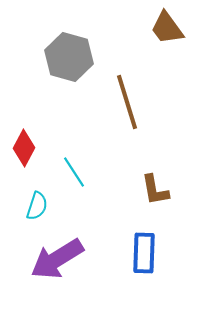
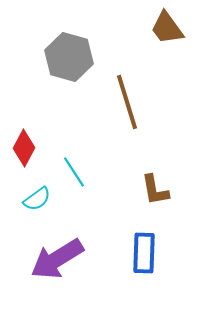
cyan semicircle: moved 7 px up; rotated 36 degrees clockwise
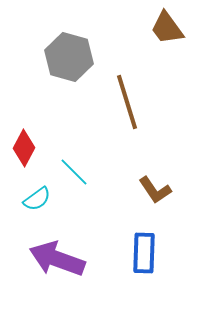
cyan line: rotated 12 degrees counterclockwise
brown L-shape: rotated 24 degrees counterclockwise
purple arrow: rotated 52 degrees clockwise
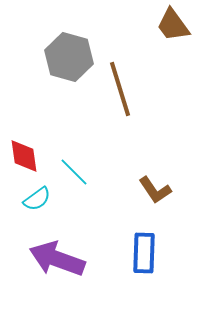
brown trapezoid: moved 6 px right, 3 px up
brown line: moved 7 px left, 13 px up
red diamond: moved 8 px down; rotated 36 degrees counterclockwise
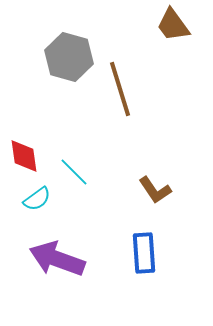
blue rectangle: rotated 6 degrees counterclockwise
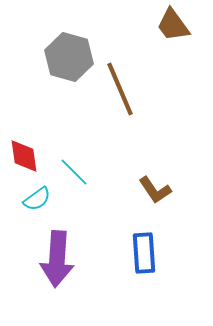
brown line: rotated 6 degrees counterclockwise
purple arrow: rotated 106 degrees counterclockwise
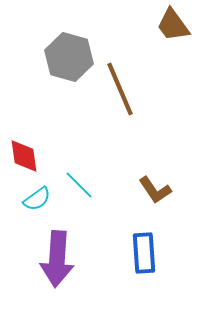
cyan line: moved 5 px right, 13 px down
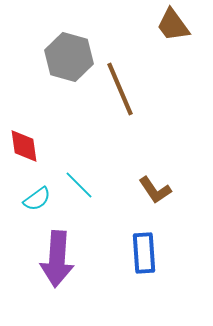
red diamond: moved 10 px up
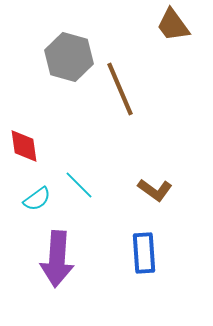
brown L-shape: rotated 20 degrees counterclockwise
